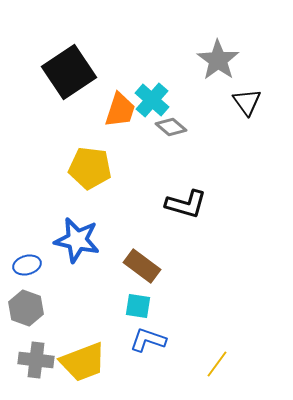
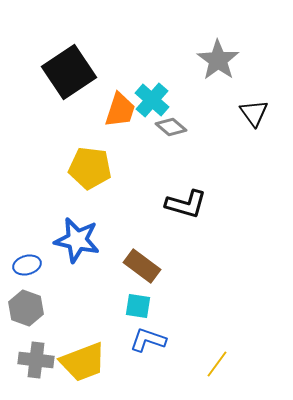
black triangle: moved 7 px right, 11 px down
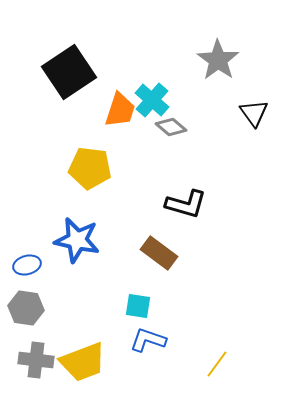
brown rectangle: moved 17 px right, 13 px up
gray hexagon: rotated 12 degrees counterclockwise
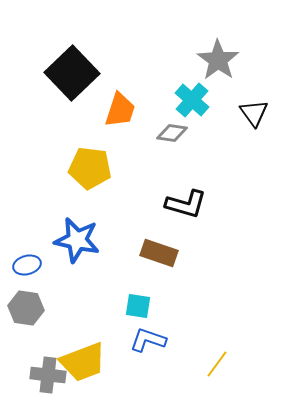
black square: moved 3 px right, 1 px down; rotated 10 degrees counterclockwise
cyan cross: moved 40 px right
gray diamond: moved 1 px right, 6 px down; rotated 32 degrees counterclockwise
brown rectangle: rotated 18 degrees counterclockwise
gray cross: moved 12 px right, 15 px down
